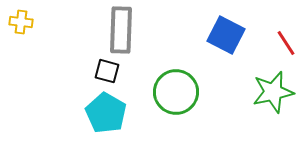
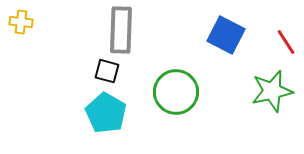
red line: moved 1 px up
green star: moved 1 px left, 1 px up
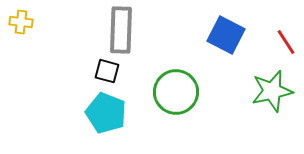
cyan pentagon: rotated 9 degrees counterclockwise
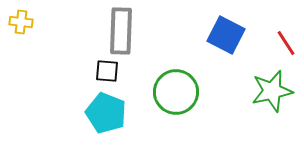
gray rectangle: moved 1 px down
red line: moved 1 px down
black square: rotated 10 degrees counterclockwise
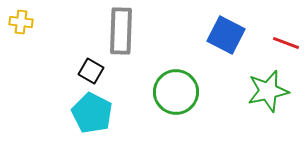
red line: rotated 36 degrees counterclockwise
black square: moved 16 px left; rotated 25 degrees clockwise
green star: moved 4 px left
cyan pentagon: moved 14 px left; rotated 6 degrees clockwise
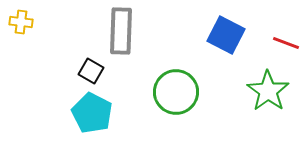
green star: rotated 24 degrees counterclockwise
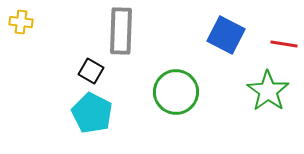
red line: moved 2 px left, 1 px down; rotated 12 degrees counterclockwise
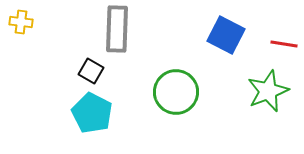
gray rectangle: moved 4 px left, 2 px up
green star: rotated 15 degrees clockwise
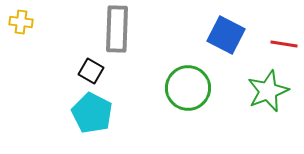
green circle: moved 12 px right, 4 px up
